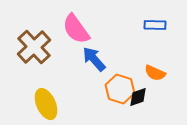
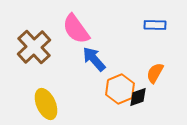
orange semicircle: rotated 95 degrees clockwise
orange hexagon: rotated 20 degrees clockwise
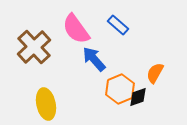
blue rectangle: moved 37 px left; rotated 40 degrees clockwise
yellow ellipse: rotated 12 degrees clockwise
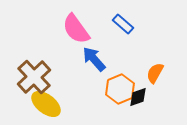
blue rectangle: moved 5 px right, 1 px up
brown cross: moved 30 px down
yellow ellipse: rotated 40 degrees counterclockwise
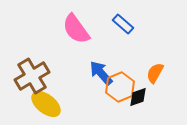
blue arrow: moved 7 px right, 14 px down
brown cross: moved 2 px left, 1 px up; rotated 12 degrees clockwise
orange hexagon: moved 2 px up
